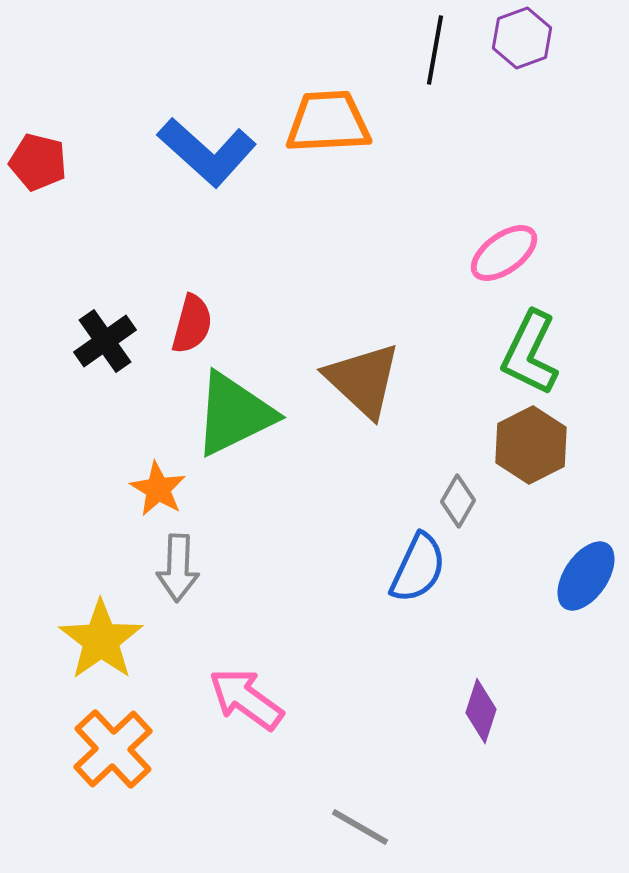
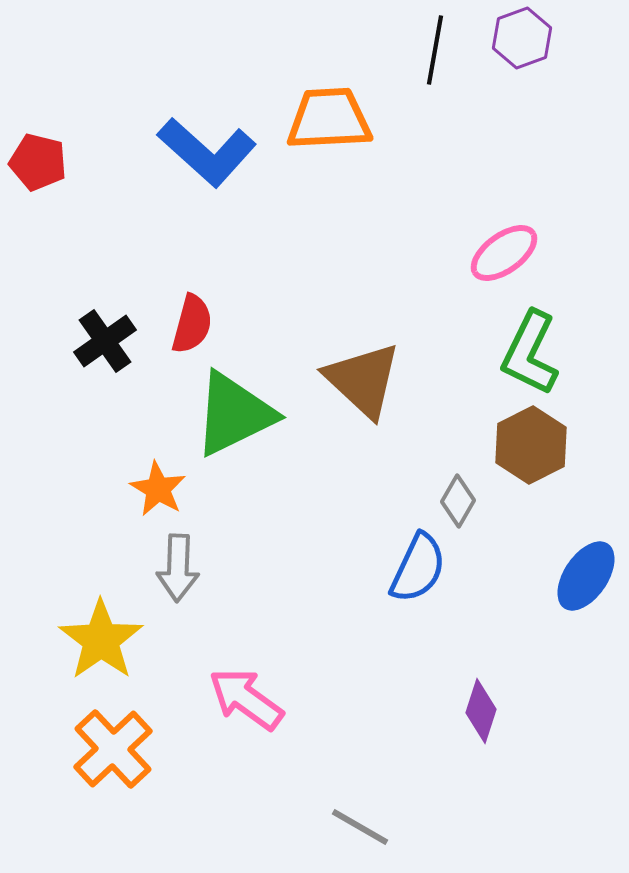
orange trapezoid: moved 1 px right, 3 px up
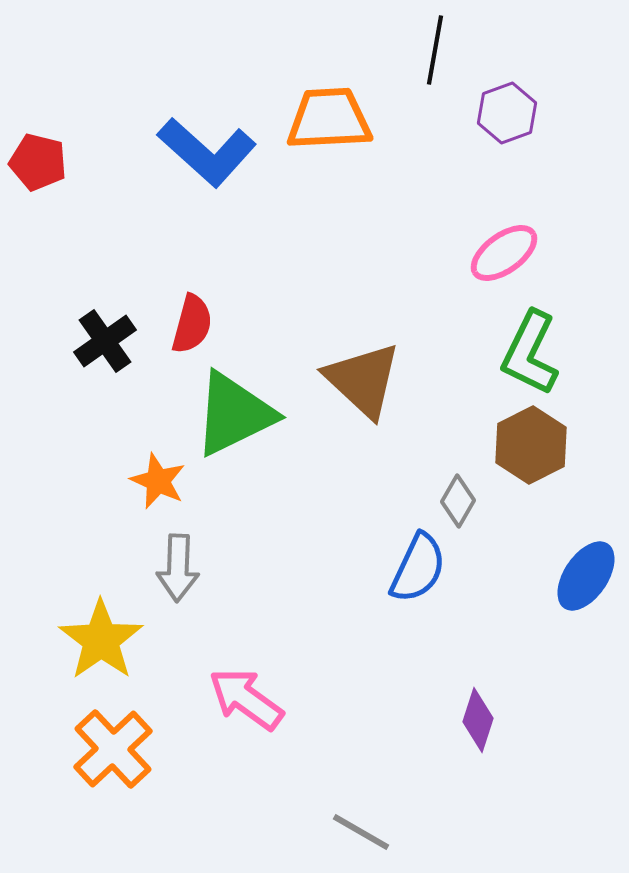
purple hexagon: moved 15 px left, 75 px down
orange star: moved 8 px up; rotated 6 degrees counterclockwise
purple diamond: moved 3 px left, 9 px down
gray line: moved 1 px right, 5 px down
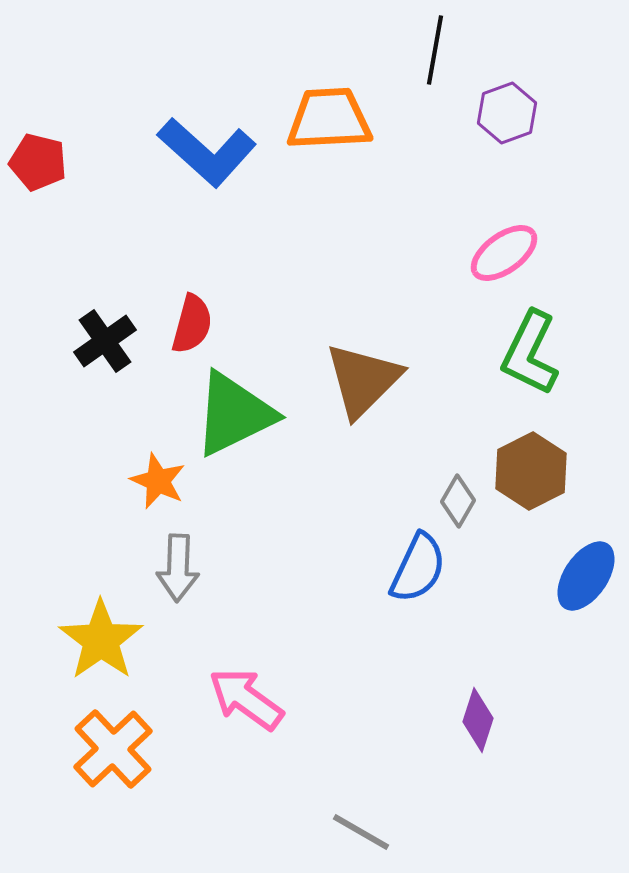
brown triangle: rotated 32 degrees clockwise
brown hexagon: moved 26 px down
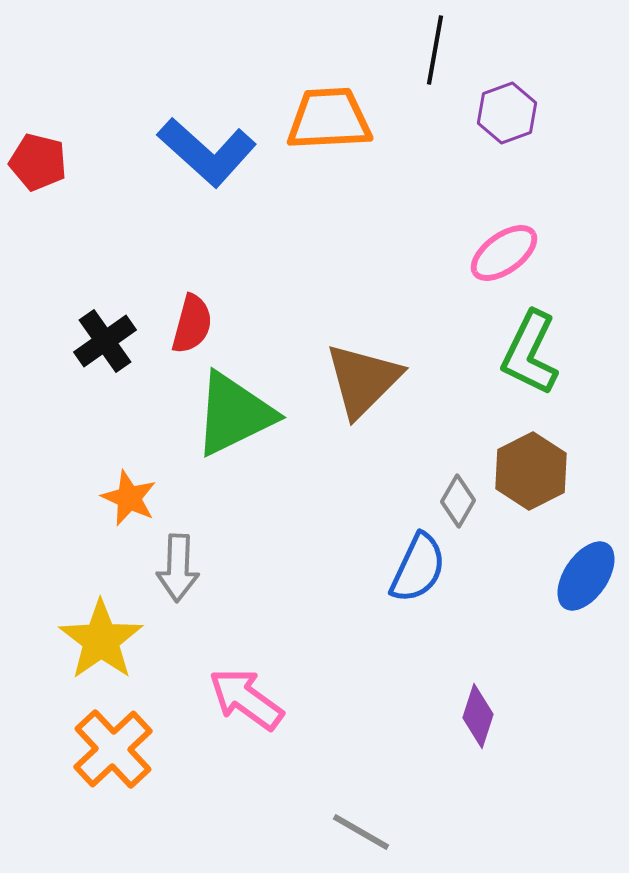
orange star: moved 29 px left, 17 px down
purple diamond: moved 4 px up
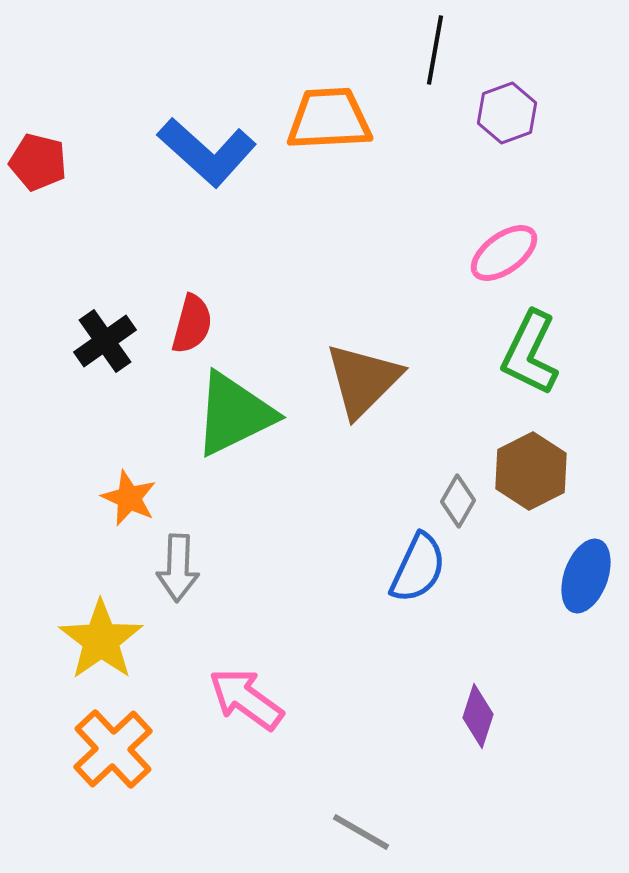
blue ellipse: rotated 14 degrees counterclockwise
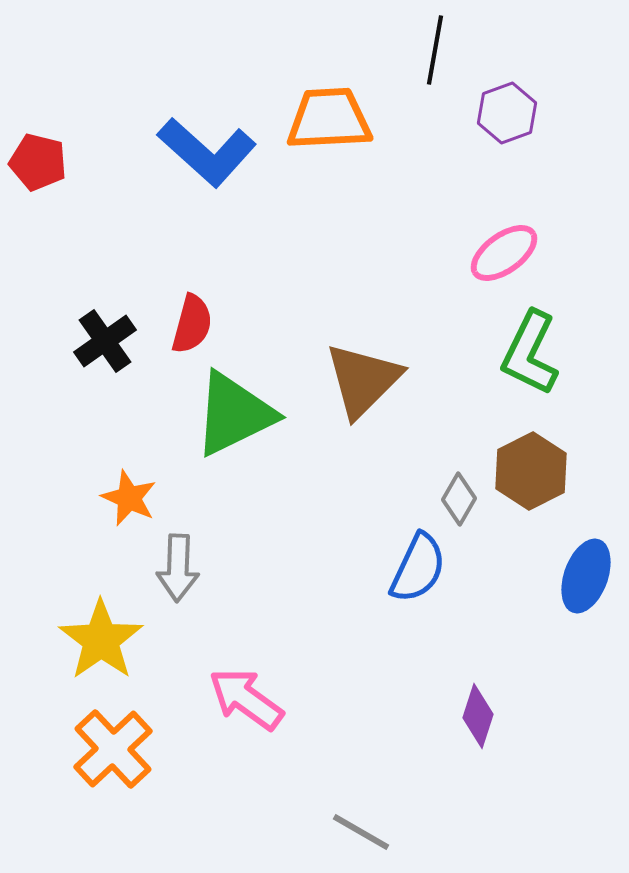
gray diamond: moved 1 px right, 2 px up
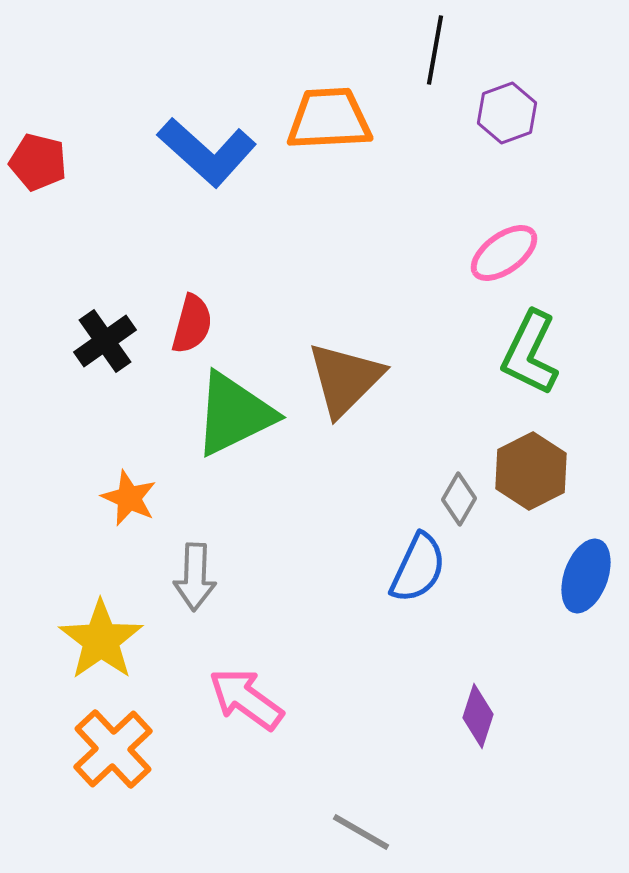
brown triangle: moved 18 px left, 1 px up
gray arrow: moved 17 px right, 9 px down
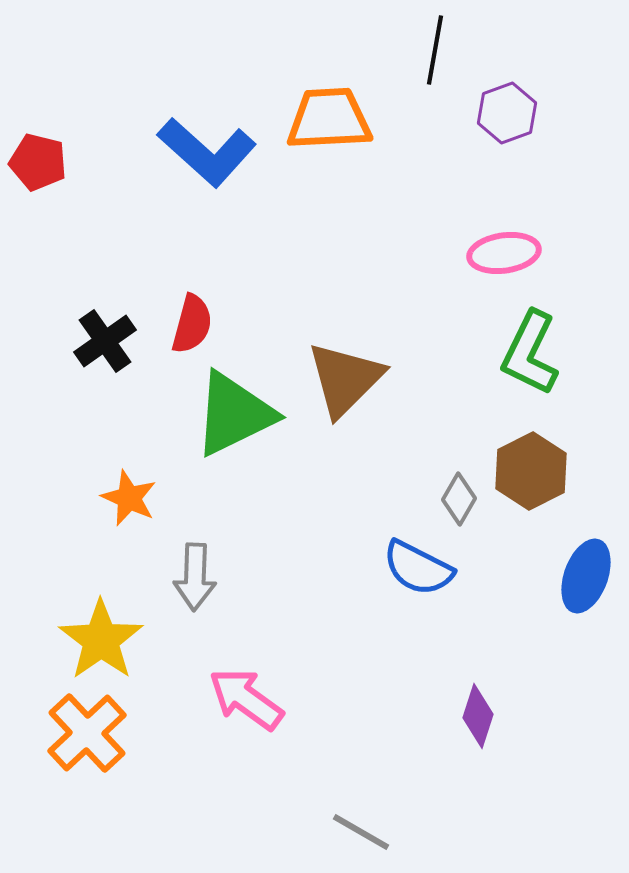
pink ellipse: rotated 28 degrees clockwise
blue semicircle: rotated 92 degrees clockwise
orange cross: moved 26 px left, 16 px up
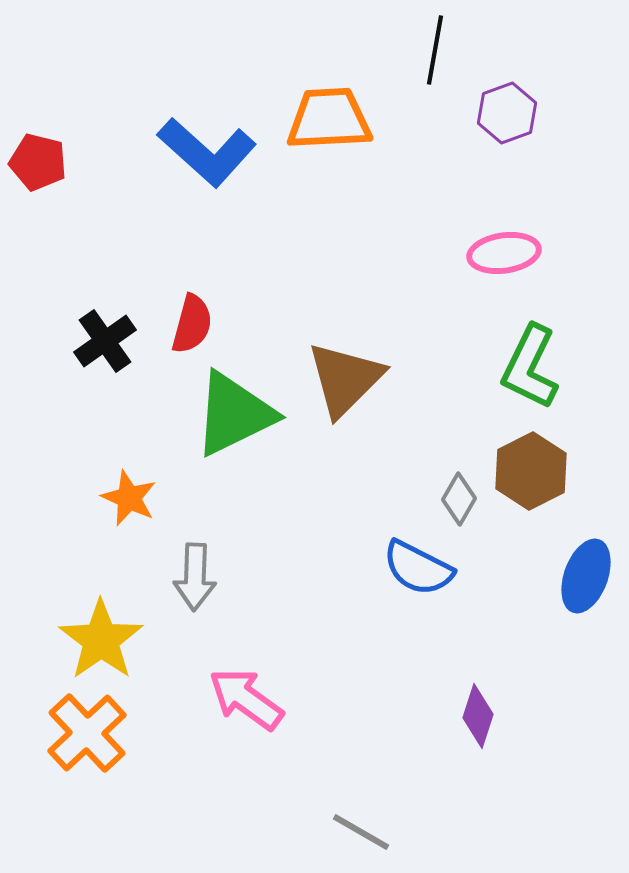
green L-shape: moved 14 px down
